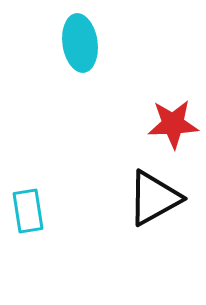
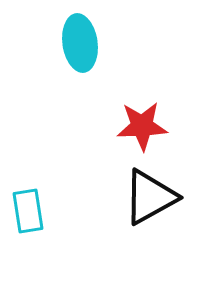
red star: moved 31 px left, 2 px down
black triangle: moved 4 px left, 1 px up
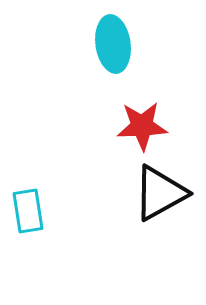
cyan ellipse: moved 33 px right, 1 px down
black triangle: moved 10 px right, 4 px up
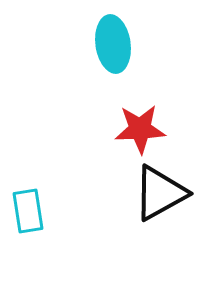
red star: moved 2 px left, 3 px down
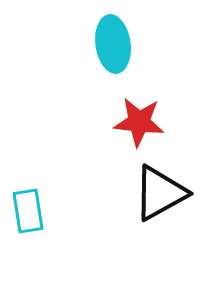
red star: moved 1 px left, 7 px up; rotated 9 degrees clockwise
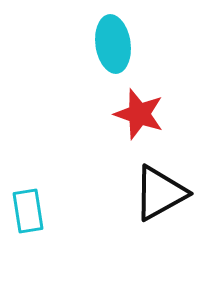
red star: moved 8 px up; rotated 12 degrees clockwise
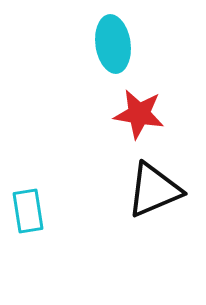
red star: rotated 9 degrees counterclockwise
black triangle: moved 6 px left, 3 px up; rotated 6 degrees clockwise
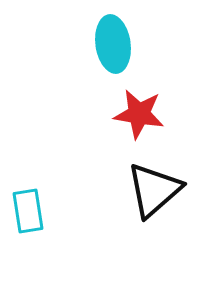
black triangle: rotated 18 degrees counterclockwise
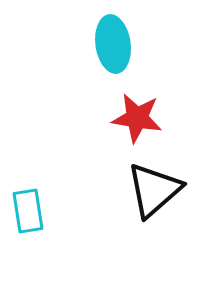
red star: moved 2 px left, 4 px down
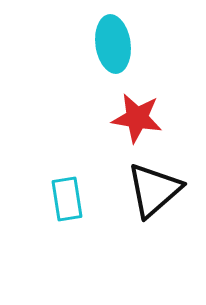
cyan rectangle: moved 39 px right, 12 px up
